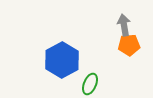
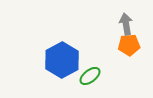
gray arrow: moved 2 px right, 1 px up
green ellipse: moved 8 px up; rotated 30 degrees clockwise
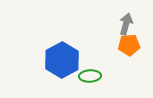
gray arrow: rotated 25 degrees clockwise
green ellipse: rotated 35 degrees clockwise
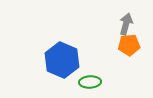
blue hexagon: rotated 8 degrees counterclockwise
green ellipse: moved 6 px down
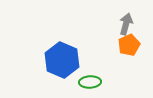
orange pentagon: rotated 20 degrees counterclockwise
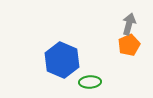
gray arrow: moved 3 px right
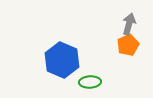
orange pentagon: moved 1 px left
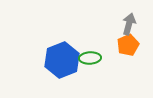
blue hexagon: rotated 16 degrees clockwise
green ellipse: moved 24 px up
